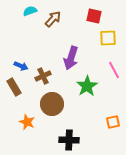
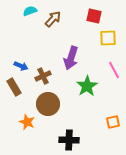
brown circle: moved 4 px left
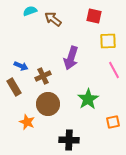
brown arrow: rotated 96 degrees counterclockwise
yellow square: moved 3 px down
green star: moved 1 px right, 13 px down
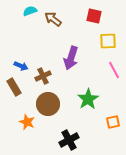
black cross: rotated 30 degrees counterclockwise
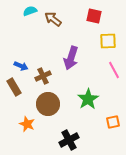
orange star: moved 2 px down
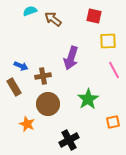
brown cross: rotated 14 degrees clockwise
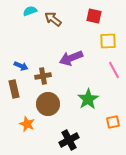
purple arrow: rotated 50 degrees clockwise
brown rectangle: moved 2 px down; rotated 18 degrees clockwise
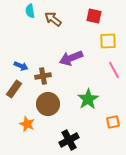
cyan semicircle: rotated 80 degrees counterclockwise
brown rectangle: rotated 48 degrees clockwise
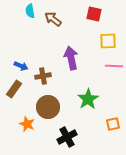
red square: moved 2 px up
purple arrow: rotated 100 degrees clockwise
pink line: moved 4 px up; rotated 60 degrees counterclockwise
brown circle: moved 3 px down
orange square: moved 2 px down
black cross: moved 2 px left, 3 px up
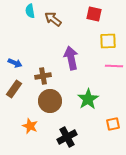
blue arrow: moved 6 px left, 3 px up
brown circle: moved 2 px right, 6 px up
orange star: moved 3 px right, 2 px down
